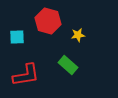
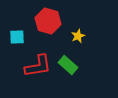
yellow star: moved 1 px down; rotated 16 degrees counterclockwise
red L-shape: moved 12 px right, 9 px up
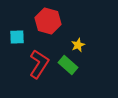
yellow star: moved 9 px down
red L-shape: moved 1 px right, 2 px up; rotated 48 degrees counterclockwise
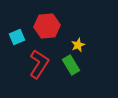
red hexagon: moved 1 px left, 5 px down; rotated 20 degrees counterclockwise
cyan square: rotated 21 degrees counterclockwise
green rectangle: moved 3 px right; rotated 18 degrees clockwise
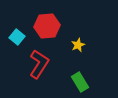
cyan square: rotated 28 degrees counterclockwise
green rectangle: moved 9 px right, 17 px down
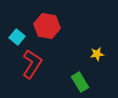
red hexagon: rotated 15 degrees clockwise
yellow star: moved 19 px right, 9 px down; rotated 16 degrees clockwise
red L-shape: moved 7 px left
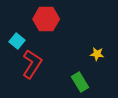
red hexagon: moved 1 px left, 7 px up; rotated 10 degrees counterclockwise
cyan square: moved 4 px down
yellow star: rotated 16 degrees clockwise
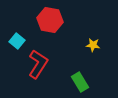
red hexagon: moved 4 px right, 1 px down; rotated 10 degrees clockwise
yellow star: moved 4 px left, 9 px up
red L-shape: moved 6 px right
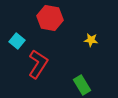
red hexagon: moved 2 px up
yellow star: moved 2 px left, 5 px up
green rectangle: moved 2 px right, 3 px down
